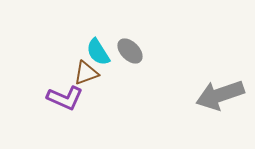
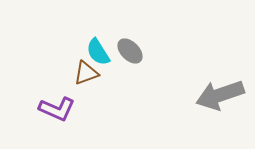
purple L-shape: moved 8 px left, 11 px down
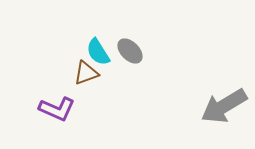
gray arrow: moved 4 px right, 11 px down; rotated 12 degrees counterclockwise
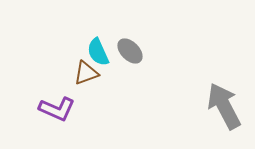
cyan semicircle: rotated 8 degrees clockwise
gray arrow: rotated 93 degrees clockwise
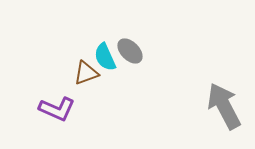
cyan semicircle: moved 7 px right, 5 px down
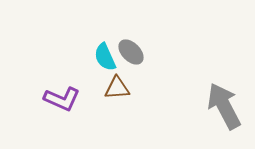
gray ellipse: moved 1 px right, 1 px down
brown triangle: moved 31 px right, 15 px down; rotated 16 degrees clockwise
purple L-shape: moved 5 px right, 10 px up
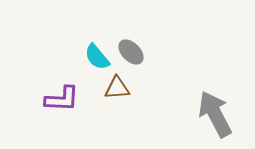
cyan semicircle: moved 8 px left; rotated 16 degrees counterclockwise
purple L-shape: rotated 21 degrees counterclockwise
gray arrow: moved 9 px left, 8 px down
